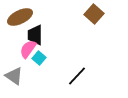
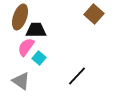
brown ellipse: rotated 45 degrees counterclockwise
black trapezoid: moved 1 px right, 5 px up; rotated 90 degrees clockwise
pink semicircle: moved 2 px left, 2 px up
gray triangle: moved 7 px right, 5 px down
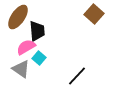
brown ellipse: moved 2 px left; rotated 15 degrees clockwise
black trapezoid: moved 1 px right, 1 px down; rotated 85 degrees clockwise
pink semicircle: rotated 24 degrees clockwise
gray triangle: moved 12 px up
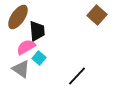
brown square: moved 3 px right, 1 px down
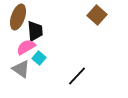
brown ellipse: rotated 15 degrees counterclockwise
black trapezoid: moved 2 px left
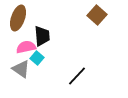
brown ellipse: moved 1 px down
black trapezoid: moved 7 px right, 5 px down
pink semicircle: rotated 18 degrees clockwise
cyan square: moved 2 px left
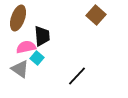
brown square: moved 1 px left
gray triangle: moved 1 px left
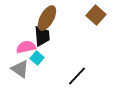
brown ellipse: moved 29 px right; rotated 10 degrees clockwise
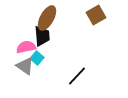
brown square: rotated 18 degrees clockwise
gray triangle: moved 5 px right, 3 px up
